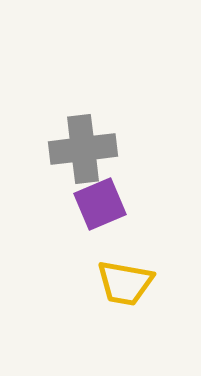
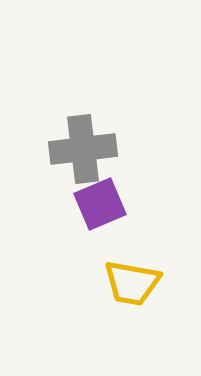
yellow trapezoid: moved 7 px right
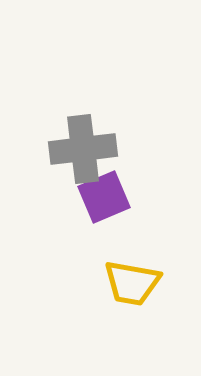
purple square: moved 4 px right, 7 px up
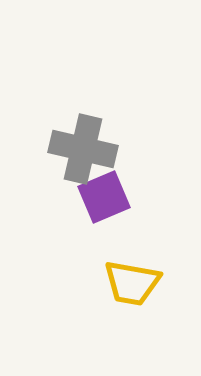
gray cross: rotated 20 degrees clockwise
